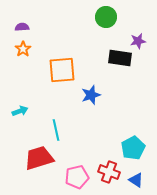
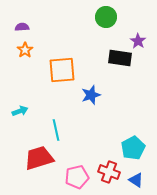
purple star: rotated 28 degrees counterclockwise
orange star: moved 2 px right, 1 px down
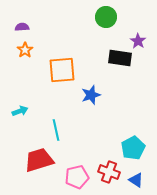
red trapezoid: moved 2 px down
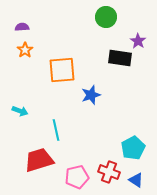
cyan arrow: rotated 42 degrees clockwise
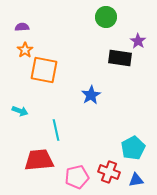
orange square: moved 18 px left; rotated 16 degrees clockwise
blue star: rotated 12 degrees counterclockwise
red trapezoid: rotated 12 degrees clockwise
blue triangle: rotated 42 degrees counterclockwise
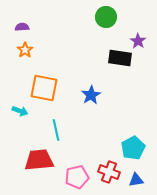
orange square: moved 18 px down
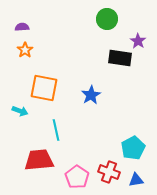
green circle: moved 1 px right, 2 px down
pink pentagon: rotated 25 degrees counterclockwise
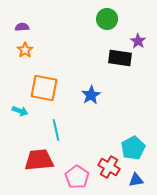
red cross: moved 5 px up; rotated 10 degrees clockwise
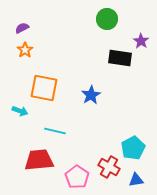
purple semicircle: moved 1 px down; rotated 24 degrees counterclockwise
purple star: moved 3 px right
cyan line: moved 1 px left, 1 px down; rotated 65 degrees counterclockwise
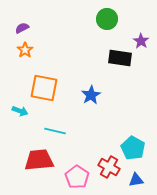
cyan pentagon: rotated 15 degrees counterclockwise
